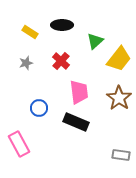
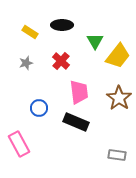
green triangle: rotated 18 degrees counterclockwise
yellow trapezoid: moved 1 px left, 3 px up
gray rectangle: moved 4 px left
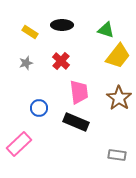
green triangle: moved 11 px right, 11 px up; rotated 42 degrees counterclockwise
pink rectangle: rotated 75 degrees clockwise
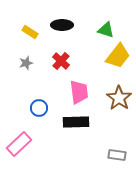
black rectangle: rotated 25 degrees counterclockwise
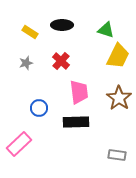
yellow trapezoid: rotated 12 degrees counterclockwise
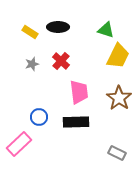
black ellipse: moved 4 px left, 2 px down
gray star: moved 6 px right, 1 px down
blue circle: moved 9 px down
gray rectangle: moved 2 px up; rotated 18 degrees clockwise
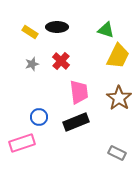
black ellipse: moved 1 px left
black rectangle: rotated 20 degrees counterclockwise
pink rectangle: moved 3 px right, 1 px up; rotated 25 degrees clockwise
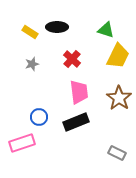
red cross: moved 11 px right, 2 px up
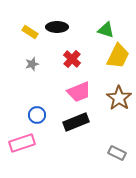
pink trapezoid: rotated 75 degrees clockwise
blue circle: moved 2 px left, 2 px up
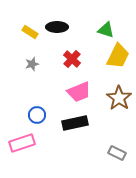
black rectangle: moved 1 px left, 1 px down; rotated 10 degrees clockwise
